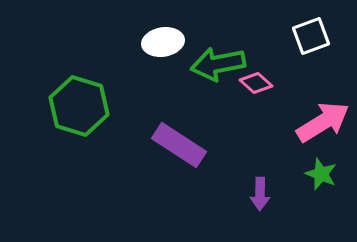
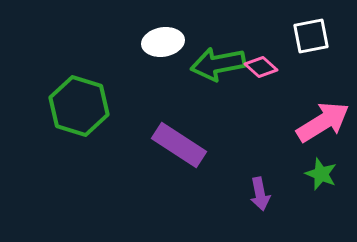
white square: rotated 9 degrees clockwise
pink diamond: moved 5 px right, 16 px up
purple arrow: rotated 12 degrees counterclockwise
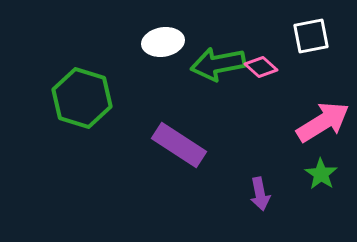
green hexagon: moved 3 px right, 8 px up
green star: rotated 12 degrees clockwise
